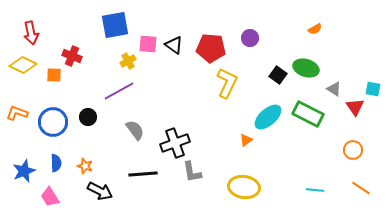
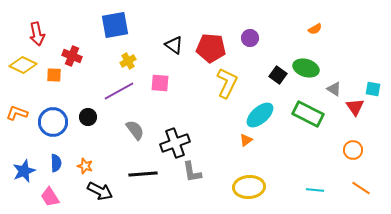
red arrow: moved 6 px right, 1 px down
pink square: moved 12 px right, 39 px down
cyan ellipse: moved 8 px left, 2 px up
yellow ellipse: moved 5 px right; rotated 12 degrees counterclockwise
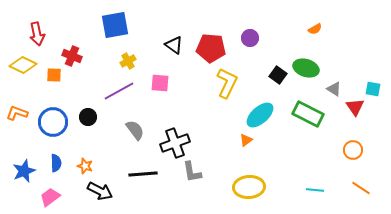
pink trapezoid: rotated 85 degrees clockwise
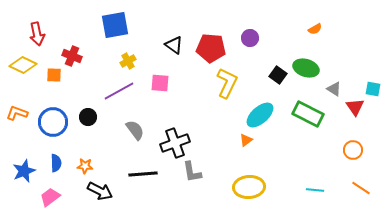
orange star: rotated 14 degrees counterclockwise
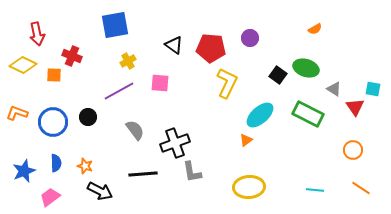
orange star: rotated 14 degrees clockwise
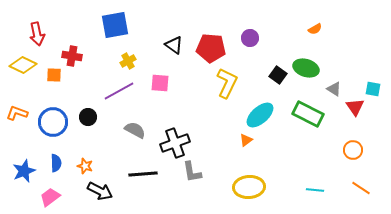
red cross: rotated 12 degrees counterclockwise
gray semicircle: rotated 25 degrees counterclockwise
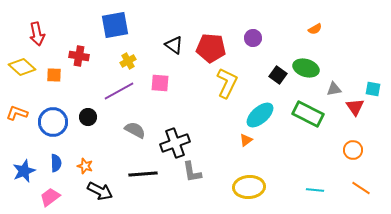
purple circle: moved 3 px right
red cross: moved 7 px right
yellow diamond: moved 1 px left, 2 px down; rotated 16 degrees clockwise
gray triangle: rotated 42 degrees counterclockwise
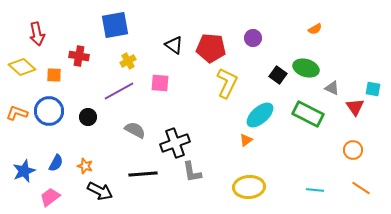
gray triangle: moved 2 px left, 1 px up; rotated 35 degrees clockwise
blue circle: moved 4 px left, 11 px up
blue semicircle: rotated 30 degrees clockwise
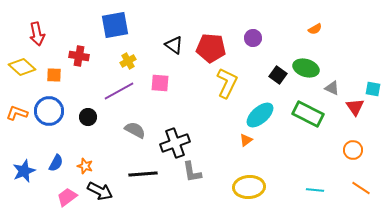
pink trapezoid: moved 17 px right
